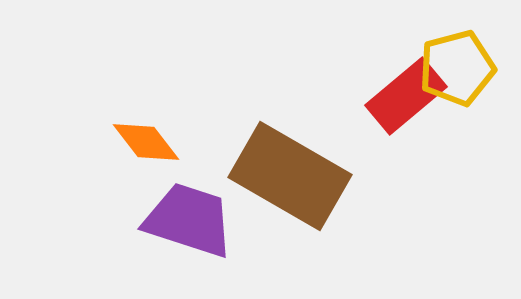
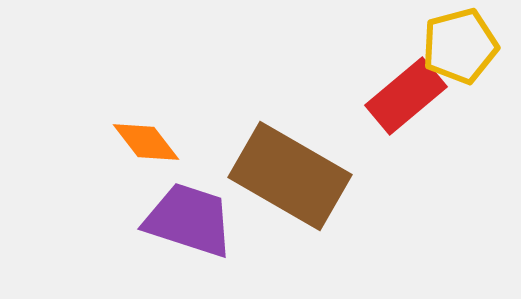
yellow pentagon: moved 3 px right, 22 px up
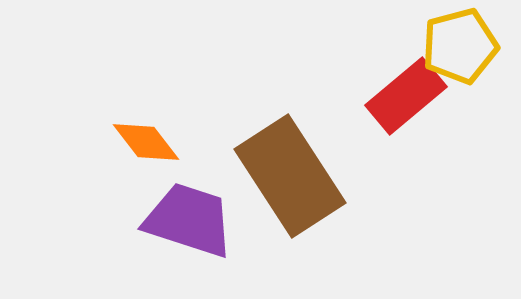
brown rectangle: rotated 27 degrees clockwise
